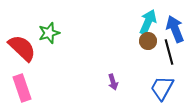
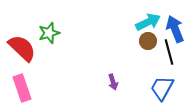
cyan arrow: rotated 40 degrees clockwise
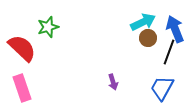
cyan arrow: moved 5 px left
green star: moved 1 px left, 6 px up
brown circle: moved 3 px up
black line: rotated 35 degrees clockwise
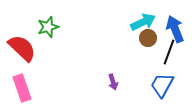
blue trapezoid: moved 3 px up
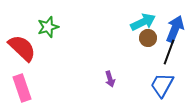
blue arrow: rotated 44 degrees clockwise
purple arrow: moved 3 px left, 3 px up
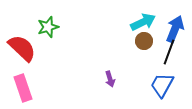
brown circle: moved 4 px left, 3 px down
pink rectangle: moved 1 px right
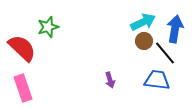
blue arrow: rotated 12 degrees counterclockwise
black line: moved 4 px left, 1 px down; rotated 60 degrees counterclockwise
purple arrow: moved 1 px down
blue trapezoid: moved 5 px left, 5 px up; rotated 68 degrees clockwise
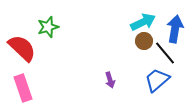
blue trapezoid: rotated 48 degrees counterclockwise
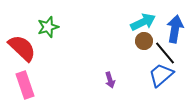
blue trapezoid: moved 4 px right, 5 px up
pink rectangle: moved 2 px right, 3 px up
